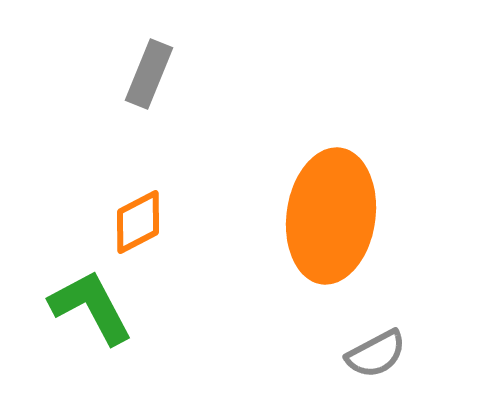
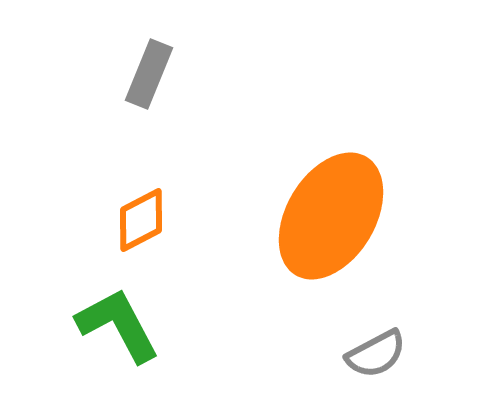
orange ellipse: rotated 23 degrees clockwise
orange diamond: moved 3 px right, 2 px up
green L-shape: moved 27 px right, 18 px down
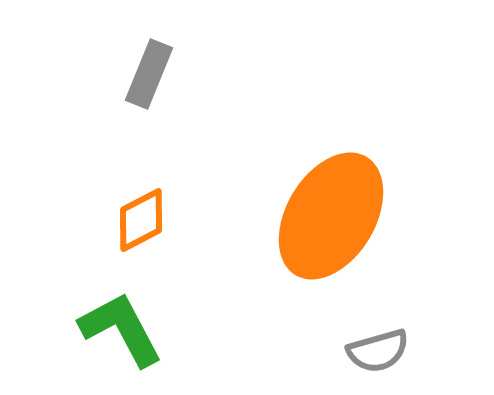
green L-shape: moved 3 px right, 4 px down
gray semicircle: moved 2 px right, 3 px up; rotated 12 degrees clockwise
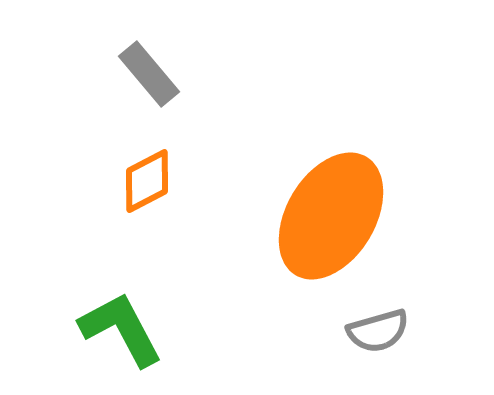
gray rectangle: rotated 62 degrees counterclockwise
orange diamond: moved 6 px right, 39 px up
gray semicircle: moved 20 px up
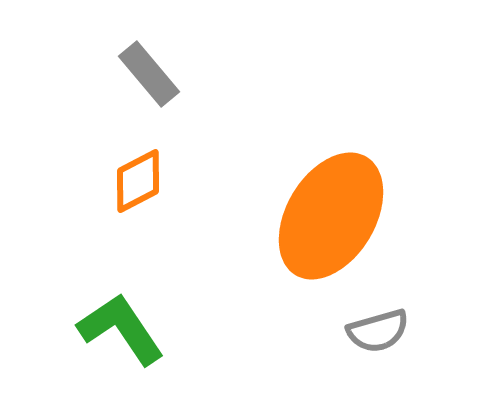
orange diamond: moved 9 px left
green L-shape: rotated 6 degrees counterclockwise
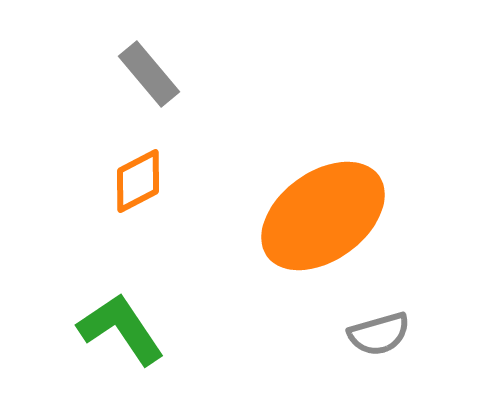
orange ellipse: moved 8 px left; rotated 23 degrees clockwise
gray semicircle: moved 1 px right, 3 px down
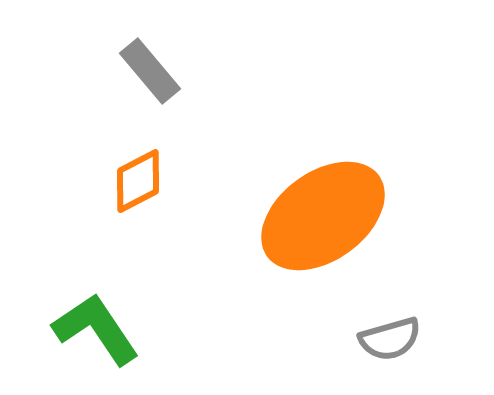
gray rectangle: moved 1 px right, 3 px up
green L-shape: moved 25 px left
gray semicircle: moved 11 px right, 5 px down
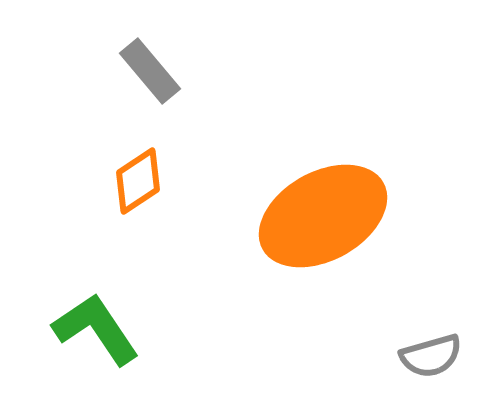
orange diamond: rotated 6 degrees counterclockwise
orange ellipse: rotated 7 degrees clockwise
gray semicircle: moved 41 px right, 17 px down
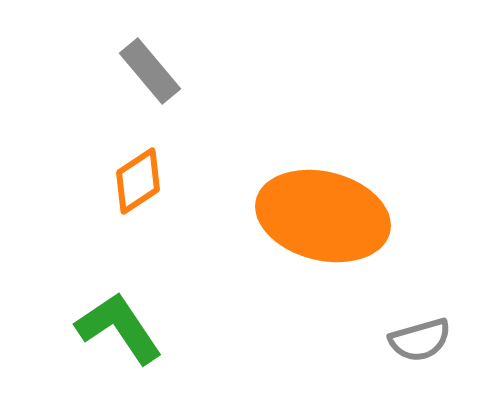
orange ellipse: rotated 43 degrees clockwise
green L-shape: moved 23 px right, 1 px up
gray semicircle: moved 11 px left, 16 px up
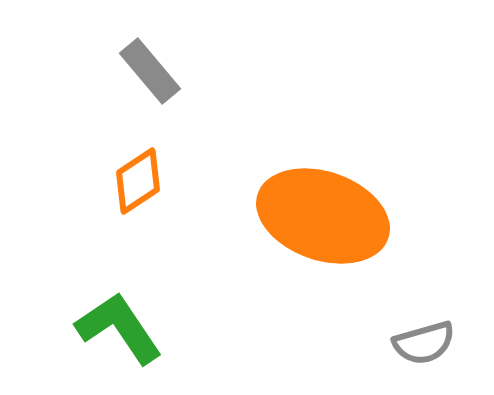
orange ellipse: rotated 5 degrees clockwise
gray semicircle: moved 4 px right, 3 px down
